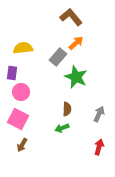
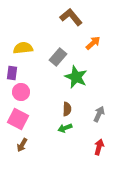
orange arrow: moved 17 px right
green arrow: moved 3 px right
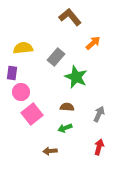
brown L-shape: moved 1 px left
gray rectangle: moved 2 px left
brown semicircle: moved 2 px up; rotated 88 degrees counterclockwise
pink square: moved 14 px right, 5 px up; rotated 25 degrees clockwise
brown arrow: moved 28 px right, 6 px down; rotated 56 degrees clockwise
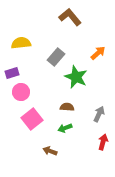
orange arrow: moved 5 px right, 10 px down
yellow semicircle: moved 2 px left, 5 px up
purple rectangle: rotated 64 degrees clockwise
pink square: moved 5 px down
red arrow: moved 4 px right, 5 px up
brown arrow: rotated 24 degrees clockwise
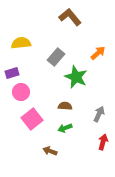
brown semicircle: moved 2 px left, 1 px up
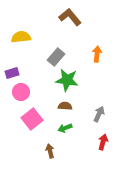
yellow semicircle: moved 6 px up
orange arrow: moved 1 px left, 1 px down; rotated 42 degrees counterclockwise
green star: moved 9 px left, 3 px down; rotated 15 degrees counterclockwise
brown arrow: rotated 56 degrees clockwise
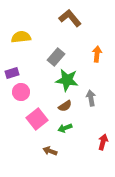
brown L-shape: moved 1 px down
brown semicircle: rotated 144 degrees clockwise
gray arrow: moved 8 px left, 16 px up; rotated 35 degrees counterclockwise
pink square: moved 5 px right
brown arrow: rotated 56 degrees counterclockwise
